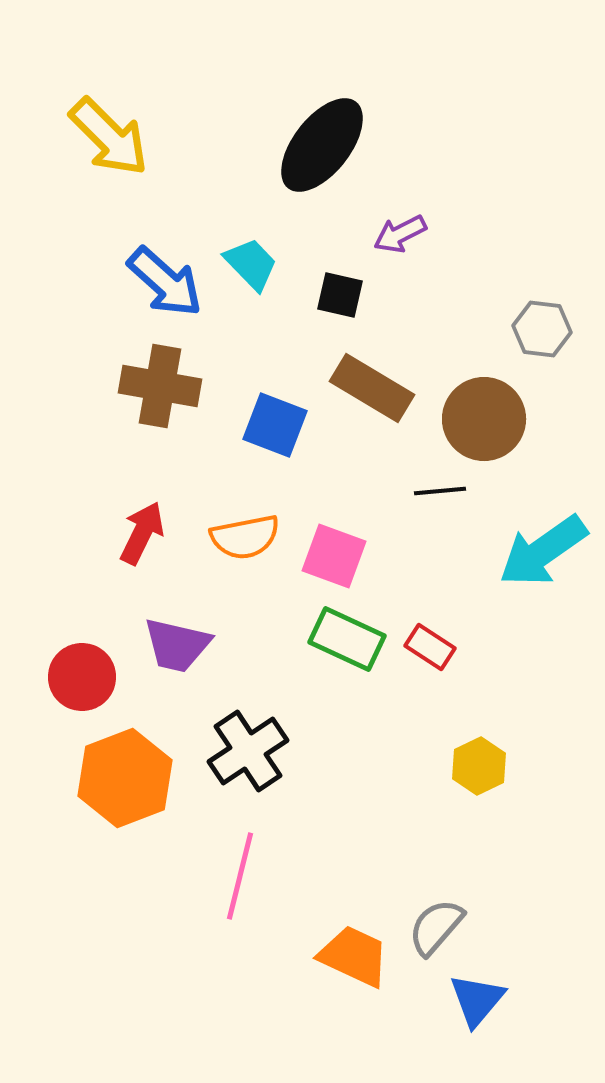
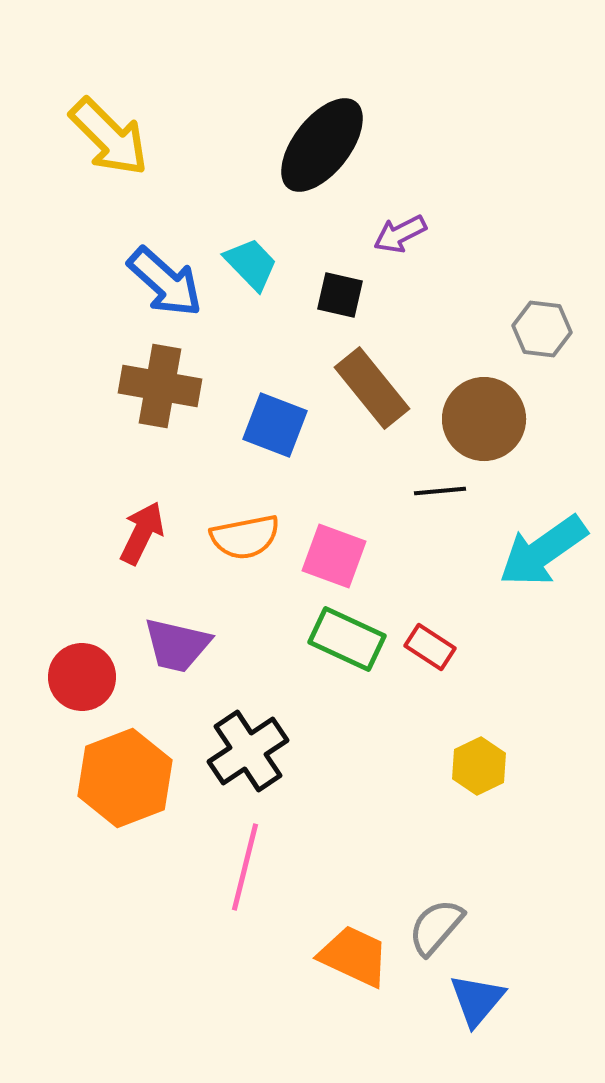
brown rectangle: rotated 20 degrees clockwise
pink line: moved 5 px right, 9 px up
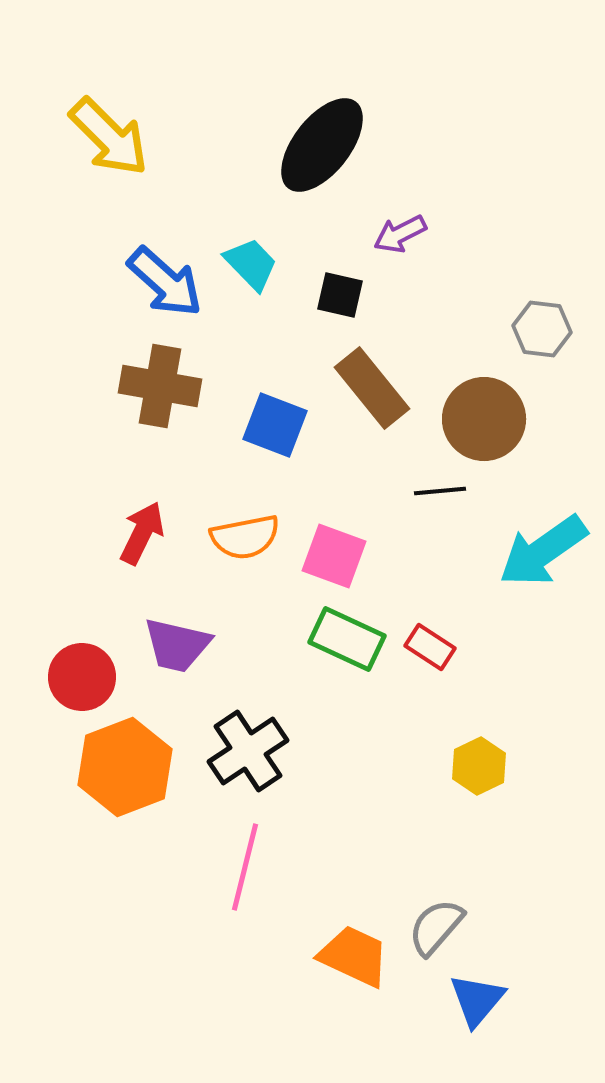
orange hexagon: moved 11 px up
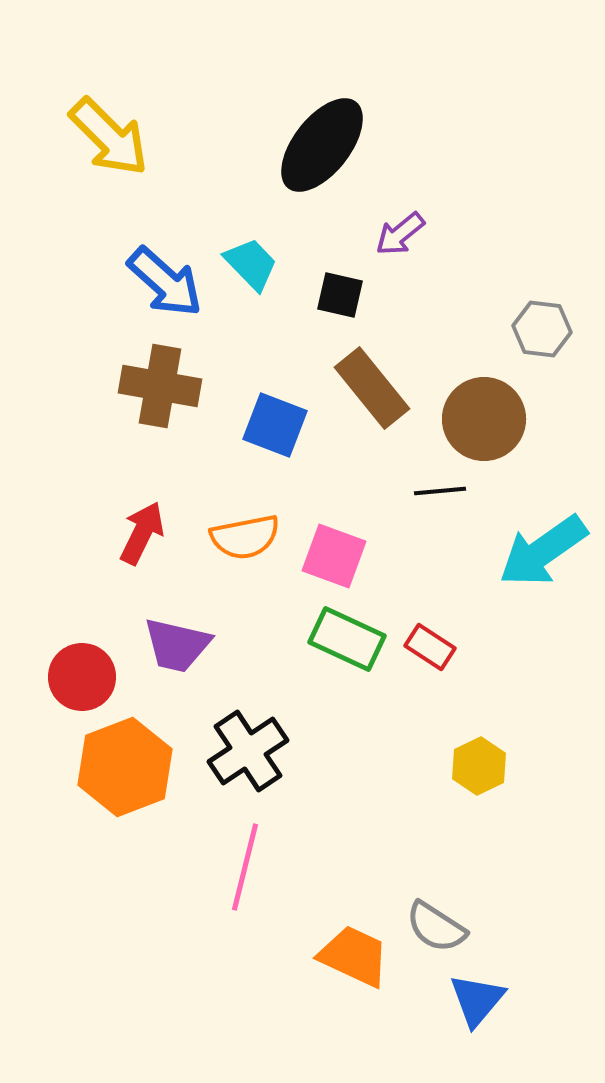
purple arrow: rotated 12 degrees counterclockwise
gray semicircle: rotated 98 degrees counterclockwise
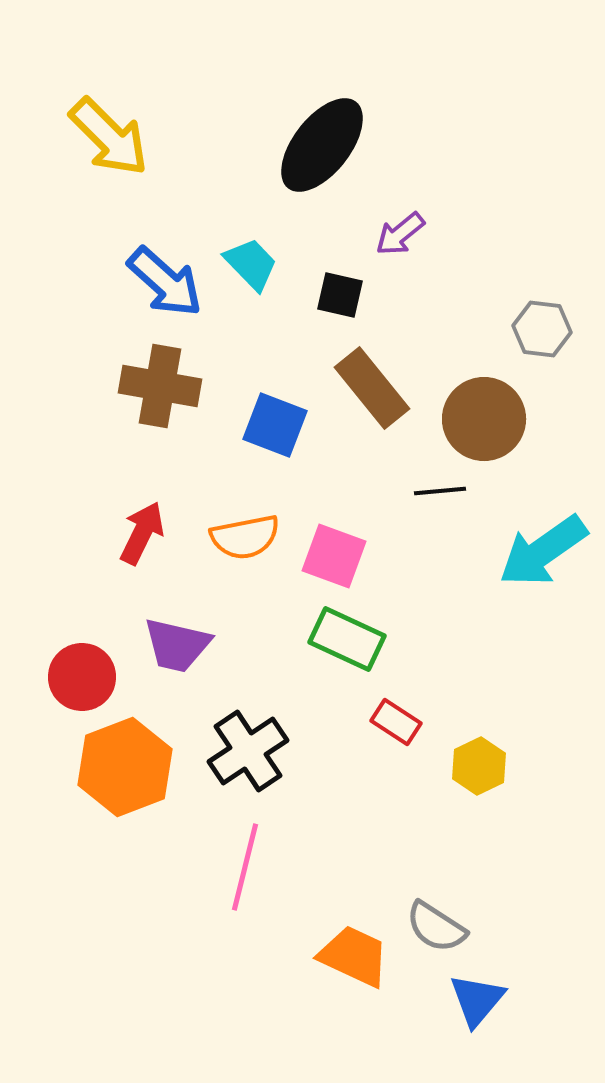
red rectangle: moved 34 px left, 75 px down
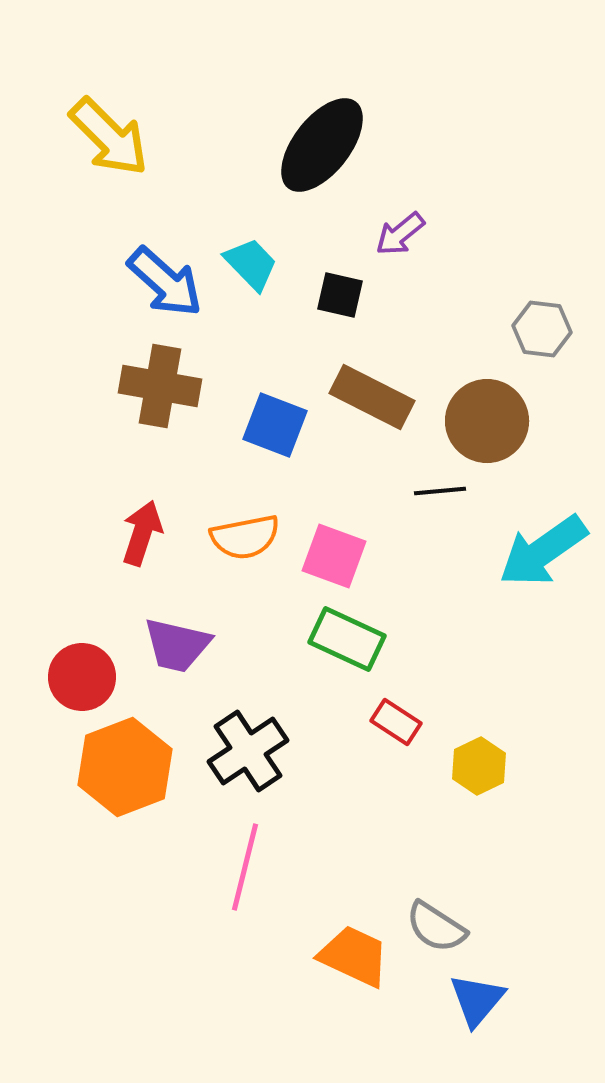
brown rectangle: moved 9 px down; rotated 24 degrees counterclockwise
brown circle: moved 3 px right, 2 px down
red arrow: rotated 8 degrees counterclockwise
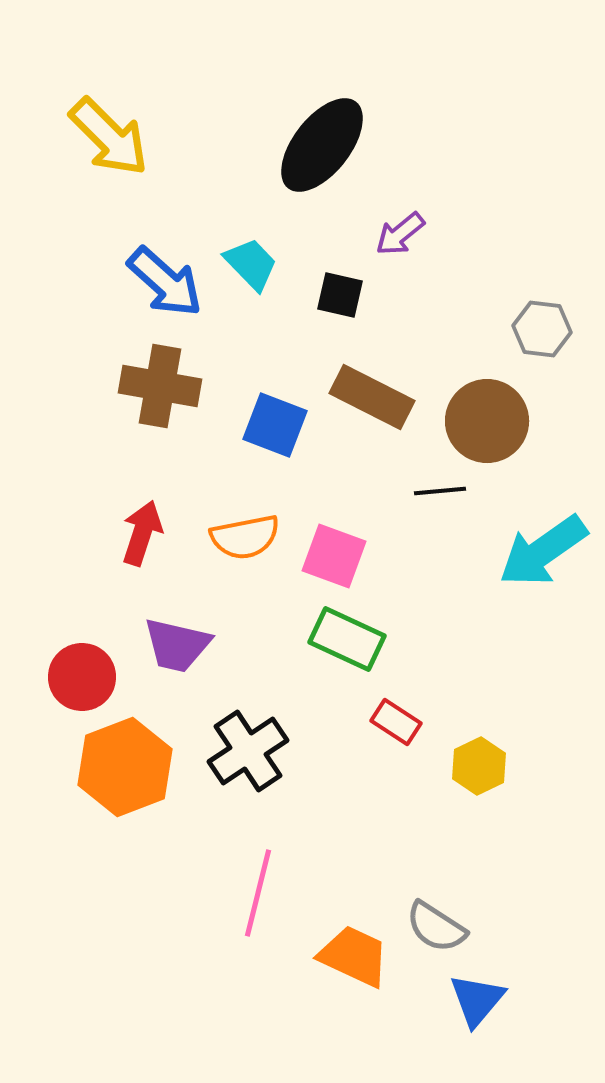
pink line: moved 13 px right, 26 px down
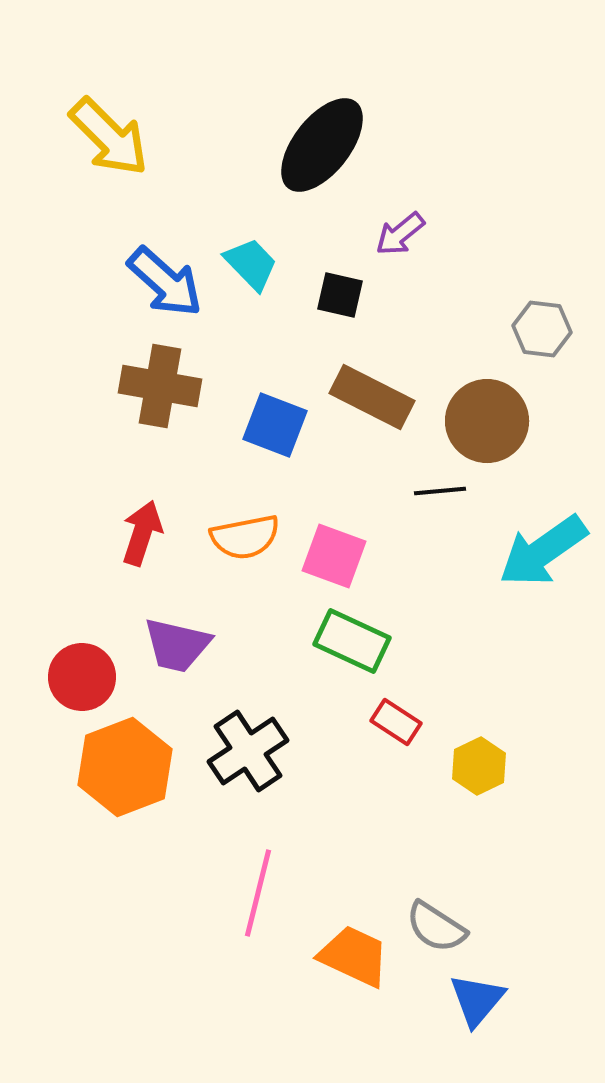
green rectangle: moved 5 px right, 2 px down
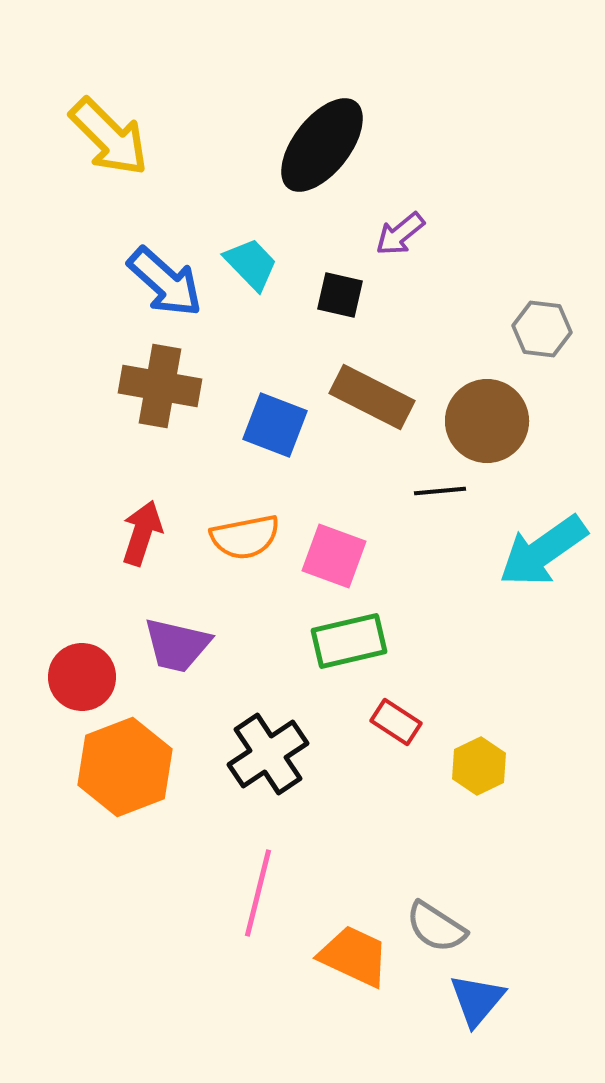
green rectangle: moved 3 px left; rotated 38 degrees counterclockwise
black cross: moved 20 px right, 3 px down
